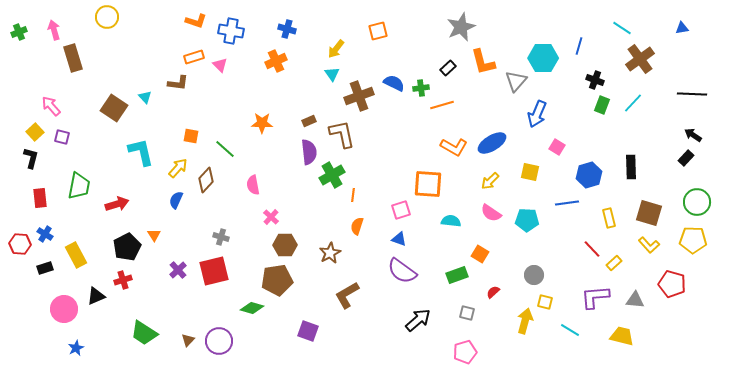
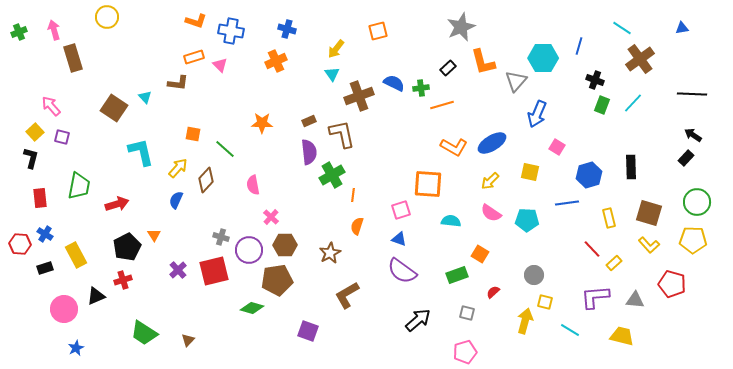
orange square at (191, 136): moved 2 px right, 2 px up
purple circle at (219, 341): moved 30 px right, 91 px up
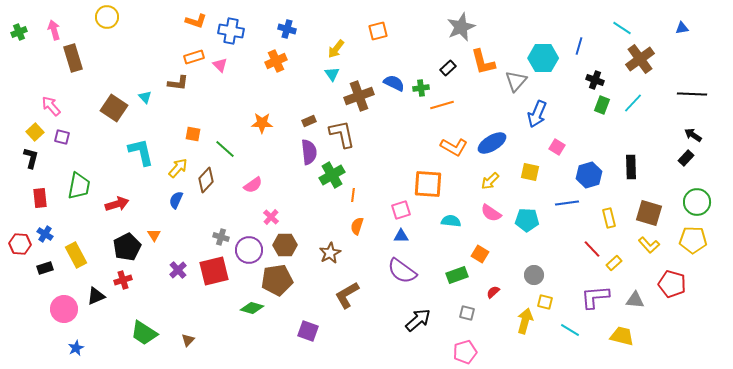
pink semicircle at (253, 185): rotated 114 degrees counterclockwise
blue triangle at (399, 239): moved 2 px right, 3 px up; rotated 21 degrees counterclockwise
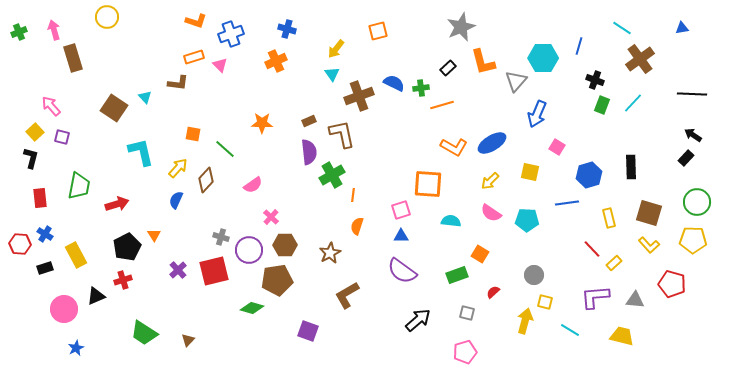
blue cross at (231, 31): moved 3 px down; rotated 30 degrees counterclockwise
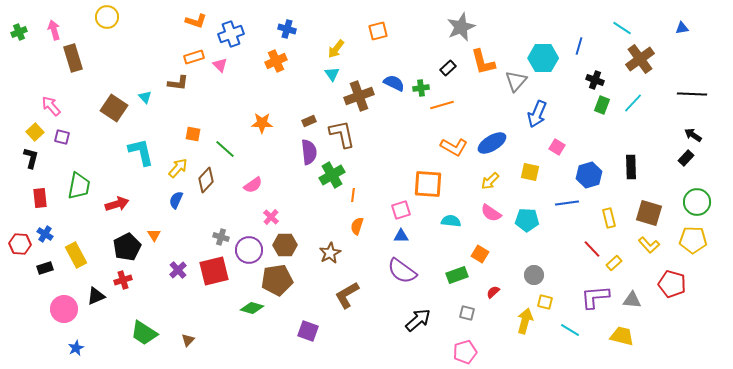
gray triangle at (635, 300): moved 3 px left
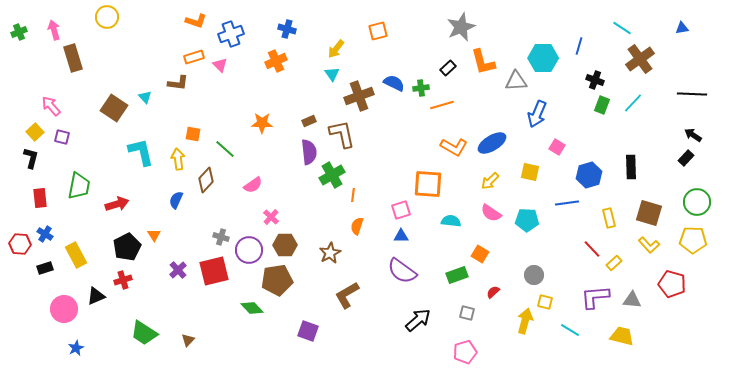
gray triangle at (516, 81): rotated 45 degrees clockwise
yellow arrow at (178, 168): moved 9 px up; rotated 50 degrees counterclockwise
green diamond at (252, 308): rotated 30 degrees clockwise
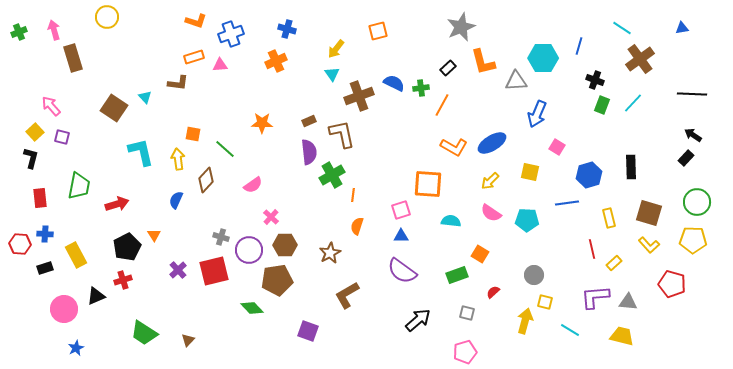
pink triangle at (220, 65): rotated 49 degrees counterclockwise
orange line at (442, 105): rotated 45 degrees counterclockwise
blue cross at (45, 234): rotated 28 degrees counterclockwise
red line at (592, 249): rotated 30 degrees clockwise
gray triangle at (632, 300): moved 4 px left, 2 px down
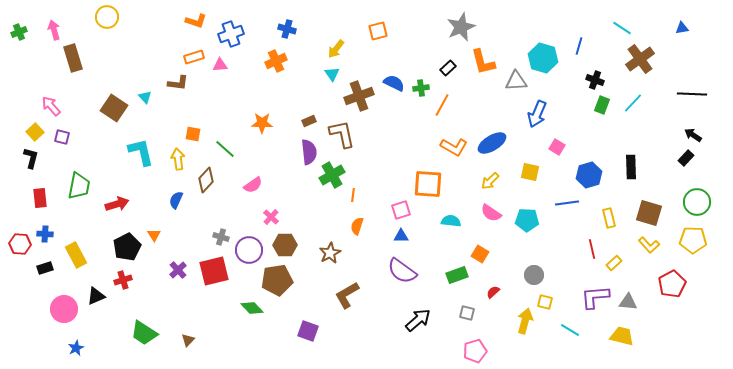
cyan hexagon at (543, 58): rotated 16 degrees clockwise
red pentagon at (672, 284): rotated 28 degrees clockwise
pink pentagon at (465, 352): moved 10 px right, 1 px up
